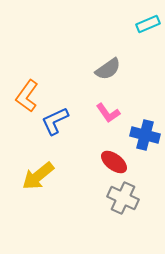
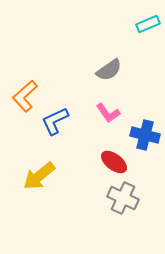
gray semicircle: moved 1 px right, 1 px down
orange L-shape: moved 2 px left; rotated 12 degrees clockwise
yellow arrow: moved 1 px right
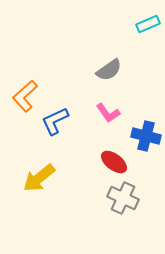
blue cross: moved 1 px right, 1 px down
yellow arrow: moved 2 px down
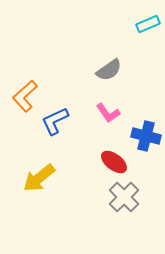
gray cross: moved 1 px right, 1 px up; rotated 20 degrees clockwise
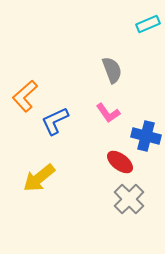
gray semicircle: moved 3 px right; rotated 76 degrees counterclockwise
red ellipse: moved 6 px right
gray cross: moved 5 px right, 2 px down
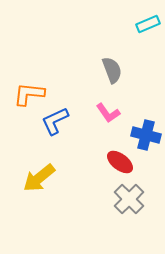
orange L-shape: moved 4 px right, 2 px up; rotated 48 degrees clockwise
blue cross: moved 1 px up
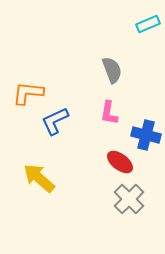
orange L-shape: moved 1 px left, 1 px up
pink L-shape: moved 1 px right; rotated 45 degrees clockwise
yellow arrow: rotated 80 degrees clockwise
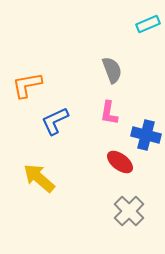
orange L-shape: moved 1 px left, 8 px up; rotated 16 degrees counterclockwise
gray cross: moved 12 px down
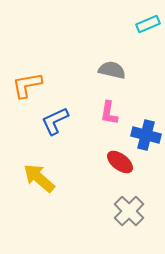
gray semicircle: rotated 56 degrees counterclockwise
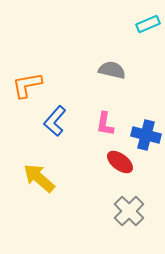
pink L-shape: moved 4 px left, 11 px down
blue L-shape: rotated 24 degrees counterclockwise
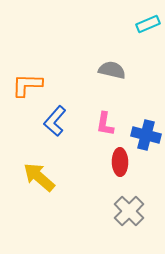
orange L-shape: rotated 12 degrees clockwise
red ellipse: rotated 52 degrees clockwise
yellow arrow: moved 1 px up
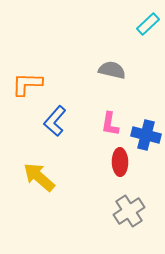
cyan rectangle: rotated 20 degrees counterclockwise
orange L-shape: moved 1 px up
pink L-shape: moved 5 px right
gray cross: rotated 12 degrees clockwise
